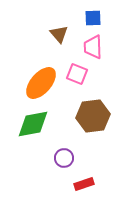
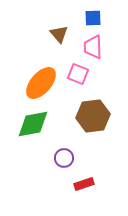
pink square: moved 1 px right
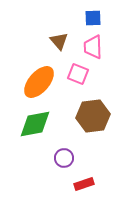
brown triangle: moved 7 px down
orange ellipse: moved 2 px left, 1 px up
green diamond: moved 2 px right
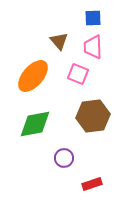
orange ellipse: moved 6 px left, 6 px up
red rectangle: moved 8 px right
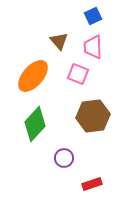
blue square: moved 2 px up; rotated 24 degrees counterclockwise
green diamond: rotated 36 degrees counterclockwise
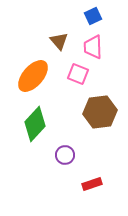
brown hexagon: moved 7 px right, 4 px up
purple circle: moved 1 px right, 3 px up
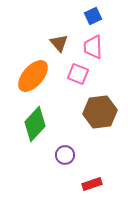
brown triangle: moved 2 px down
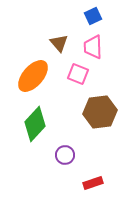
red rectangle: moved 1 px right, 1 px up
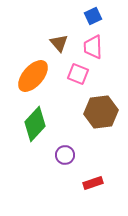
brown hexagon: moved 1 px right
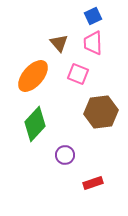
pink trapezoid: moved 4 px up
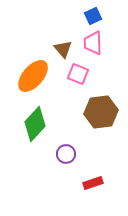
brown triangle: moved 4 px right, 6 px down
purple circle: moved 1 px right, 1 px up
